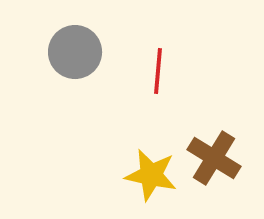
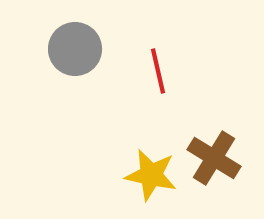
gray circle: moved 3 px up
red line: rotated 18 degrees counterclockwise
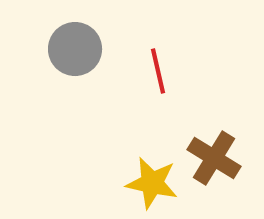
yellow star: moved 1 px right, 8 px down
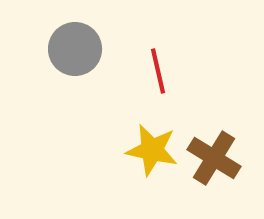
yellow star: moved 33 px up
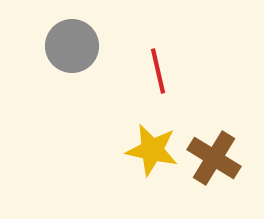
gray circle: moved 3 px left, 3 px up
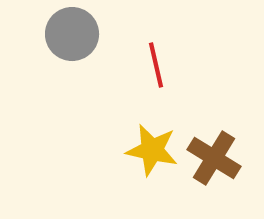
gray circle: moved 12 px up
red line: moved 2 px left, 6 px up
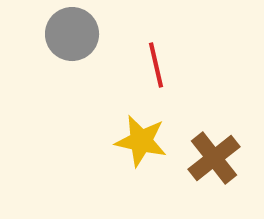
yellow star: moved 11 px left, 9 px up
brown cross: rotated 20 degrees clockwise
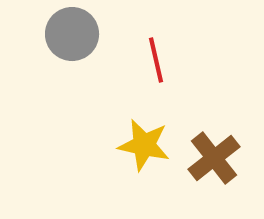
red line: moved 5 px up
yellow star: moved 3 px right, 4 px down
